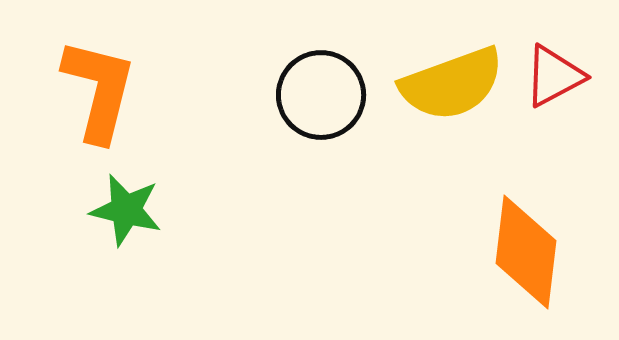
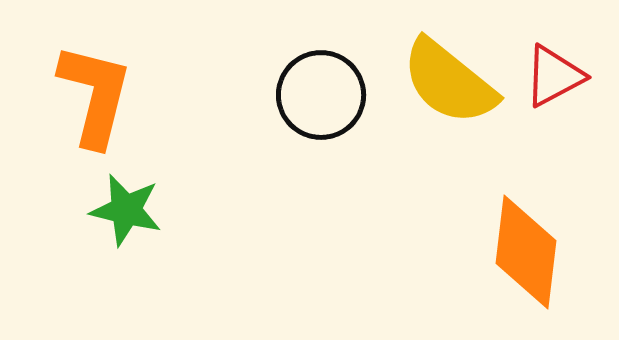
yellow semicircle: moved 3 px left, 2 px up; rotated 59 degrees clockwise
orange L-shape: moved 4 px left, 5 px down
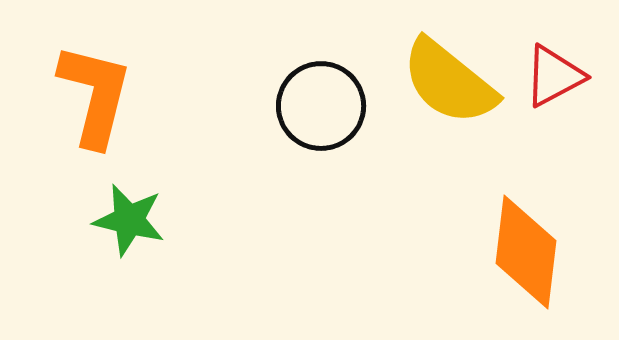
black circle: moved 11 px down
green star: moved 3 px right, 10 px down
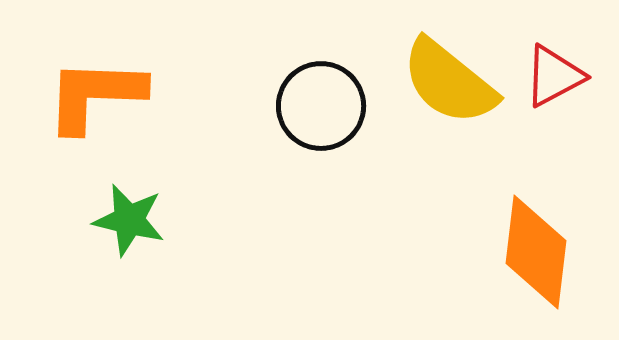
orange L-shape: rotated 102 degrees counterclockwise
orange diamond: moved 10 px right
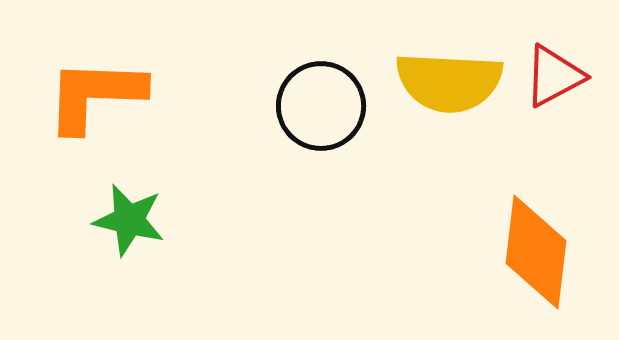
yellow semicircle: rotated 36 degrees counterclockwise
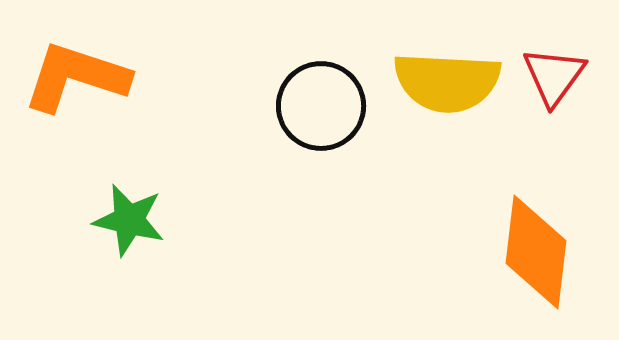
red triangle: rotated 26 degrees counterclockwise
yellow semicircle: moved 2 px left
orange L-shape: moved 19 px left, 18 px up; rotated 16 degrees clockwise
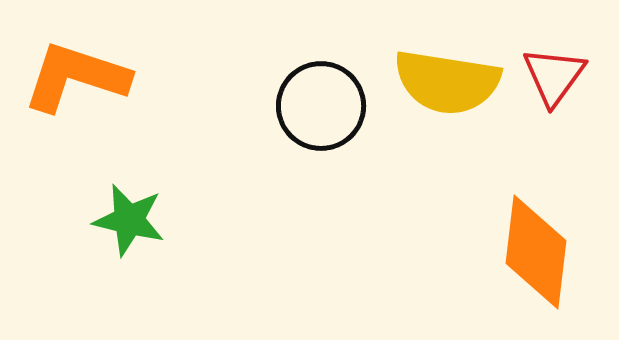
yellow semicircle: rotated 6 degrees clockwise
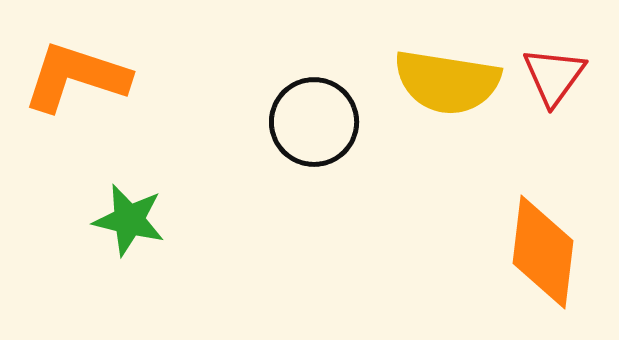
black circle: moved 7 px left, 16 px down
orange diamond: moved 7 px right
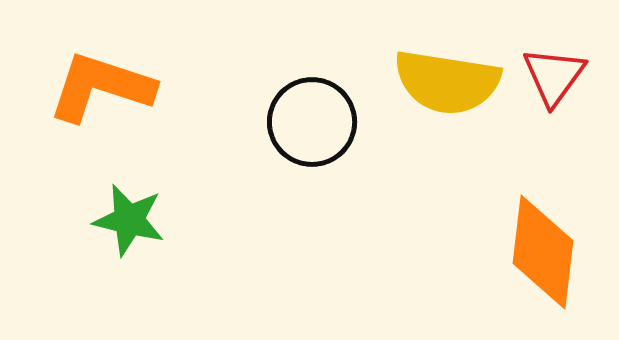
orange L-shape: moved 25 px right, 10 px down
black circle: moved 2 px left
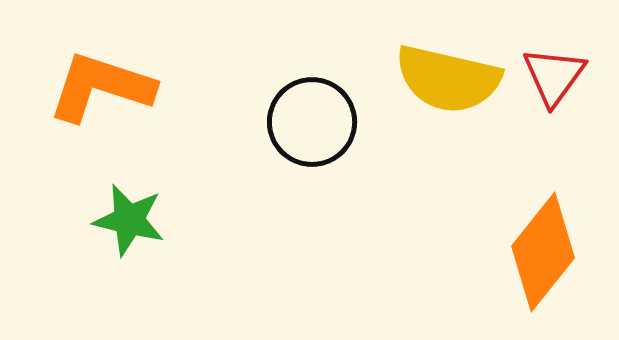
yellow semicircle: moved 1 px right, 3 px up; rotated 4 degrees clockwise
orange diamond: rotated 32 degrees clockwise
